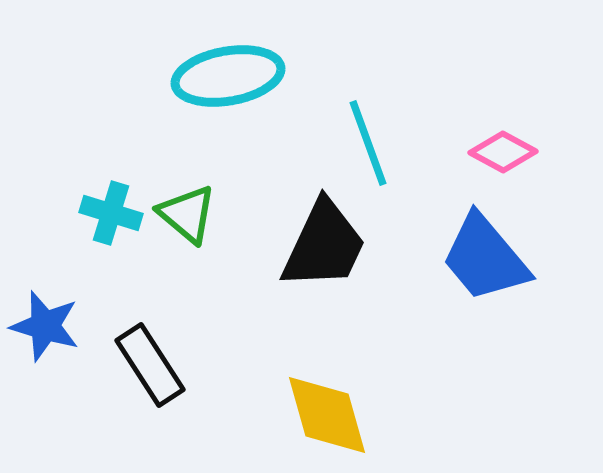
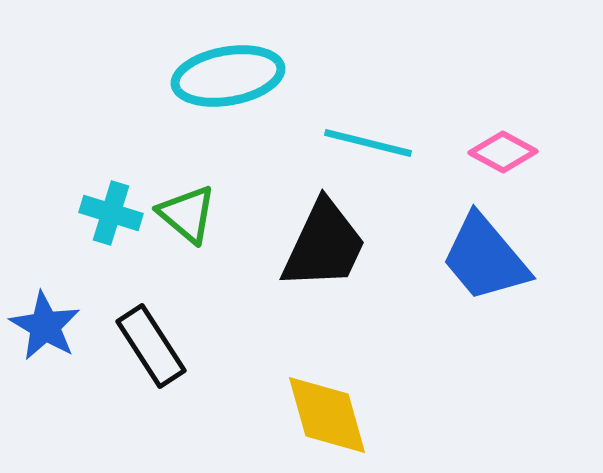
cyan line: rotated 56 degrees counterclockwise
blue star: rotated 14 degrees clockwise
black rectangle: moved 1 px right, 19 px up
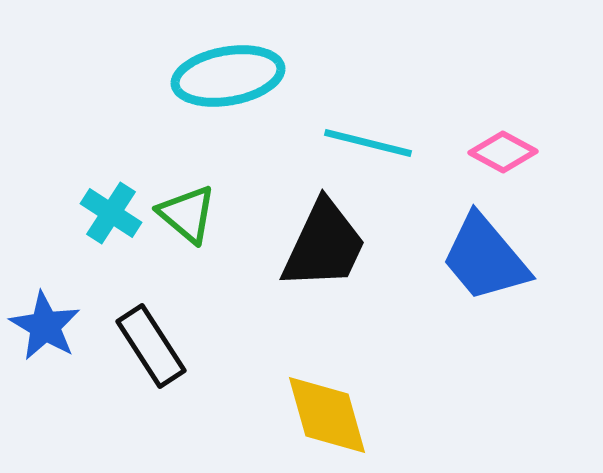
cyan cross: rotated 16 degrees clockwise
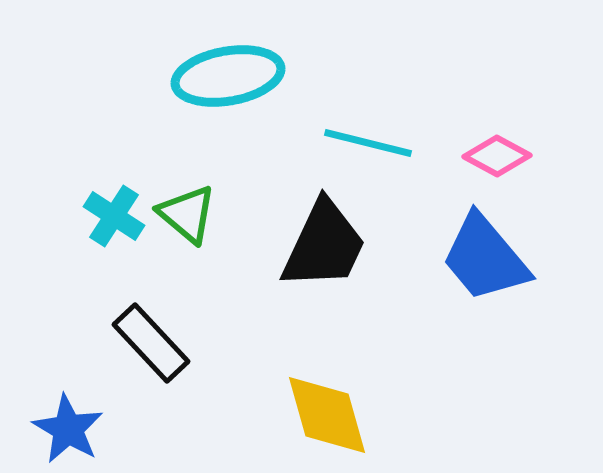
pink diamond: moved 6 px left, 4 px down
cyan cross: moved 3 px right, 3 px down
blue star: moved 23 px right, 103 px down
black rectangle: moved 3 px up; rotated 10 degrees counterclockwise
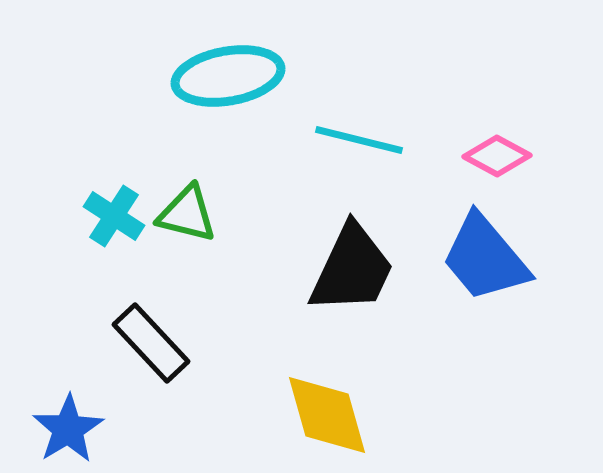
cyan line: moved 9 px left, 3 px up
green triangle: rotated 26 degrees counterclockwise
black trapezoid: moved 28 px right, 24 px down
blue star: rotated 10 degrees clockwise
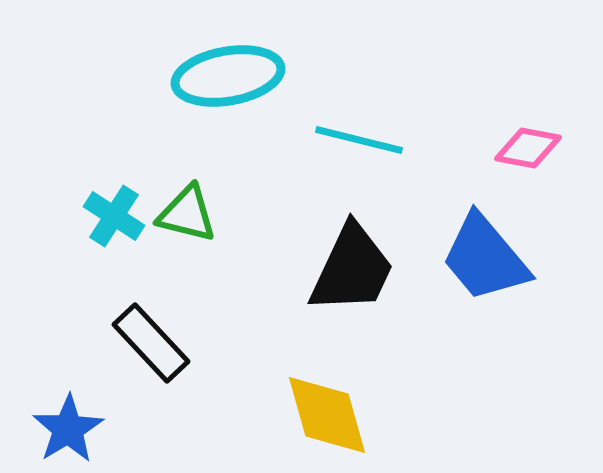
pink diamond: moved 31 px right, 8 px up; rotated 18 degrees counterclockwise
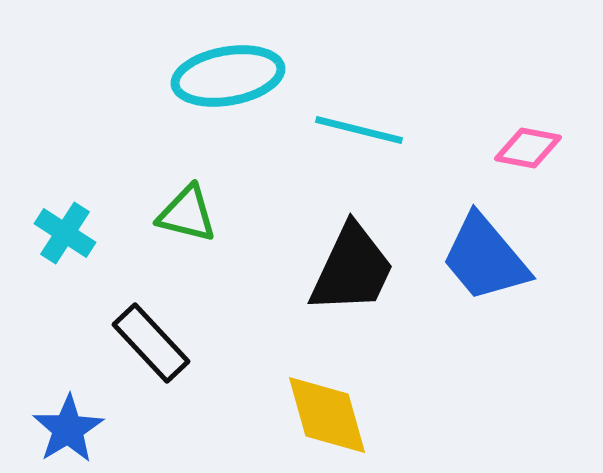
cyan line: moved 10 px up
cyan cross: moved 49 px left, 17 px down
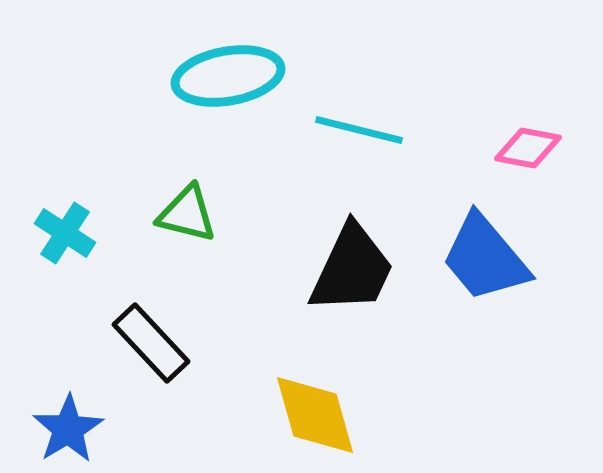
yellow diamond: moved 12 px left
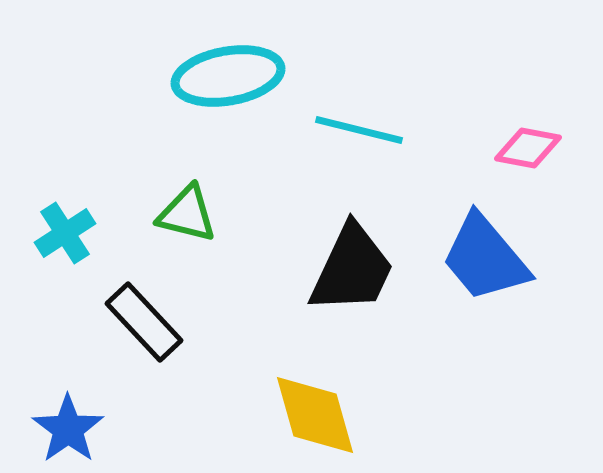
cyan cross: rotated 24 degrees clockwise
black rectangle: moved 7 px left, 21 px up
blue star: rotated 4 degrees counterclockwise
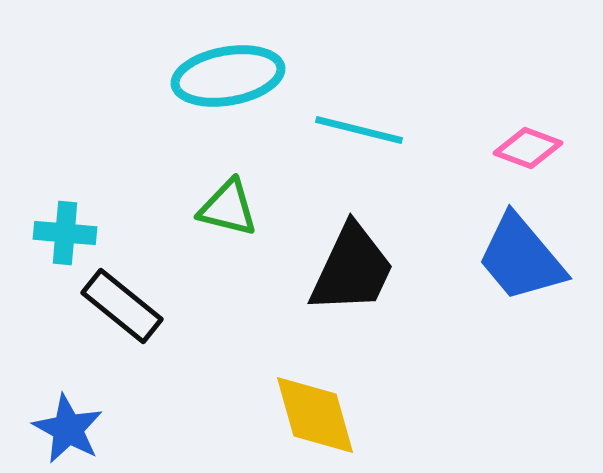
pink diamond: rotated 10 degrees clockwise
green triangle: moved 41 px right, 6 px up
cyan cross: rotated 38 degrees clockwise
blue trapezoid: moved 36 px right
black rectangle: moved 22 px left, 16 px up; rotated 8 degrees counterclockwise
blue star: rotated 8 degrees counterclockwise
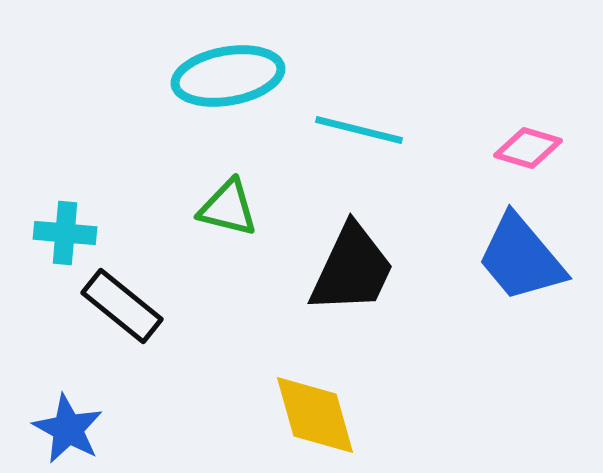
pink diamond: rotated 4 degrees counterclockwise
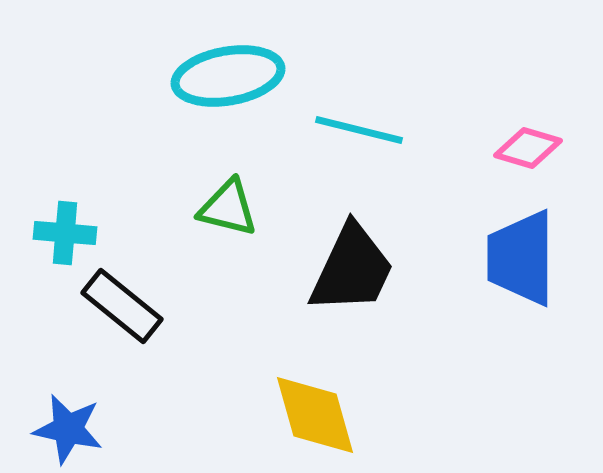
blue trapezoid: rotated 40 degrees clockwise
blue star: rotated 16 degrees counterclockwise
